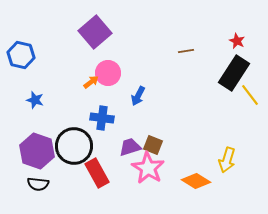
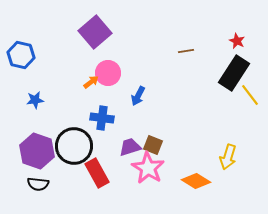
blue star: rotated 24 degrees counterclockwise
yellow arrow: moved 1 px right, 3 px up
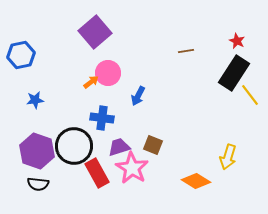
blue hexagon: rotated 24 degrees counterclockwise
purple trapezoid: moved 11 px left
pink star: moved 16 px left
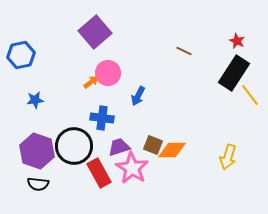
brown line: moved 2 px left; rotated 35 degrees clockwise
red rectangle: moved 2 px right
orange diamond: moved 24 px left, 31 px up; rotated 32 degrees counterclockwise
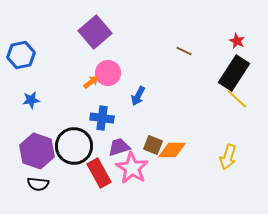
yellow line: moved 13 px left, 4 px down; rotated 10 degrees counterclockwise
blue star: moved 4 px left
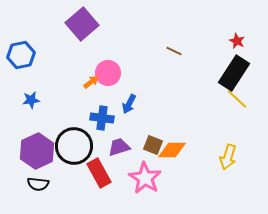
purple square: moved 13 px left, 8 px up
brown line: moved 10 px left
blue arrow: moved 9 px left, 8 px down
purple hexagon: rotated 16 degrees clockwise
pink star: moved 13 px right, 10 px down
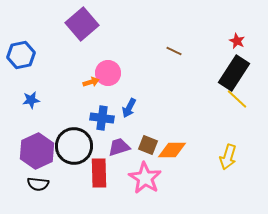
orange arrow: rotated 21 degrees clockwise
blue arrow: moved 4 px down
brown square: moved 5 px left
red rectangle: rotated 28 degrees clockwise
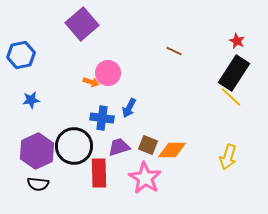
orange arrow: rotated 35 degrees clockwise
yellow line: moved 6 px left, 2 px up
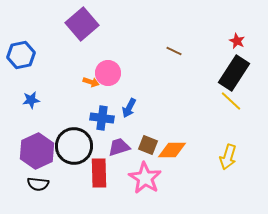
yellow line: moved 4 px down
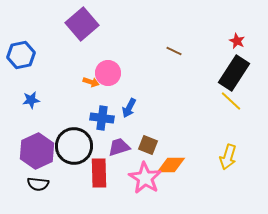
orange diamond: moved 1 px left, 15 px down
